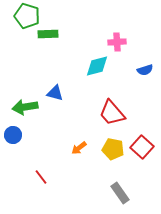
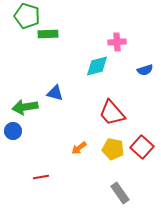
blue circle: moved 4 px up
red line: rotated 63 degrees counterclockwise
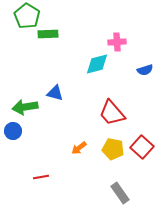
green pentagon: rotated 15 degrees clockwise
cyan diamond: moved 2 px up
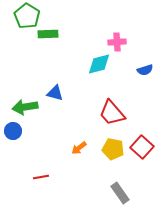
cyan diamond: moved 2 px right
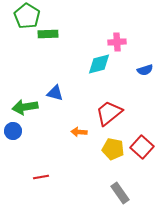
red trapezoid: moved 3 px left; rotated 92 degrees clockwise
orange arrow: moved 16 px up; rotated 42 degrees clockwise
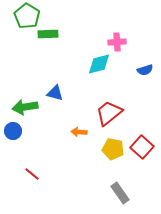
red line: moved 9 px left, 3 px up; rotated 49 degrees clockwise
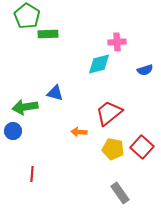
red line: rotated 56 degrees clockwise
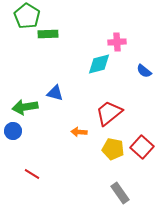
blue semicircle: moved 1 px left, 1 px down; rotated 56 degrees clockwise
red line: rotated 63 degrees counterclockwise
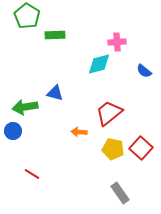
green rectangle: moved 7 px right, 1 px down
red square: moved 1 px left, 1 px down
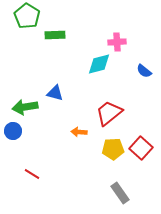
yellow pentagon: rotated 15 degrees counterclockwise
